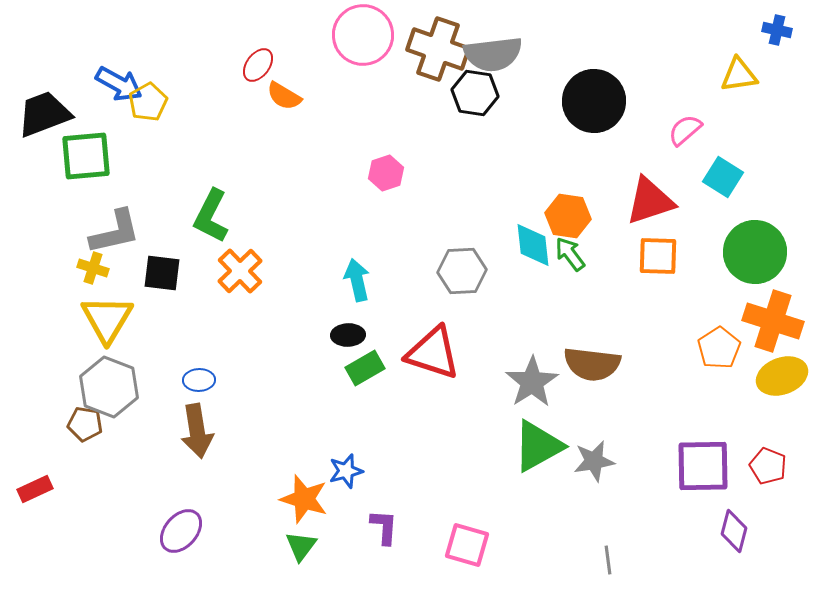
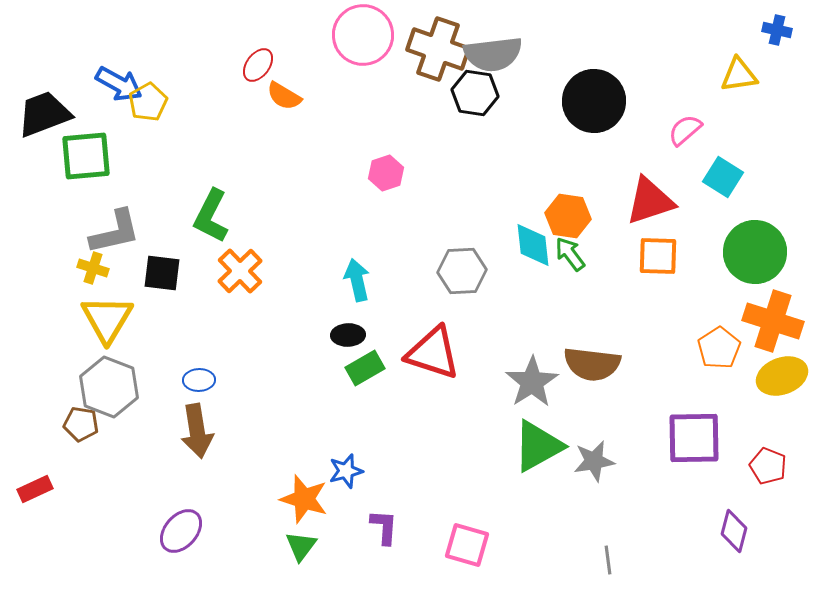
brown pentagon at (85, 424): moved 4 px left
purple square at (703, 466): moved 9 px left, 28 px up
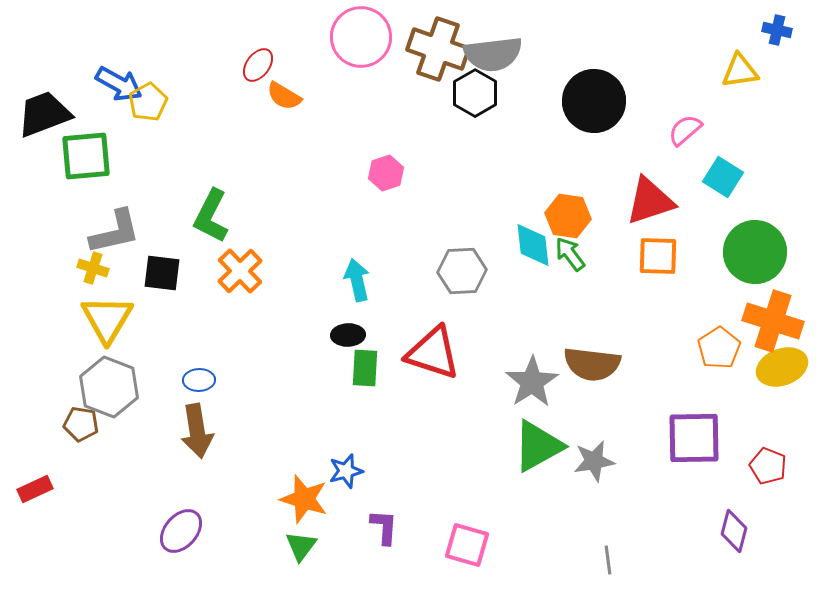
pink circle at (363, 35): moved 2 px left, 2 px down
yellow triangle at (739, 75): moved 1 px right, 4 px up
black hexagon at (475, 93): rotated 21 degrees clockwise
green rectangle at (365, 368): rotated 57 degrees counterclockwise
yellow ellipse at (782, 376): moved 9 px up
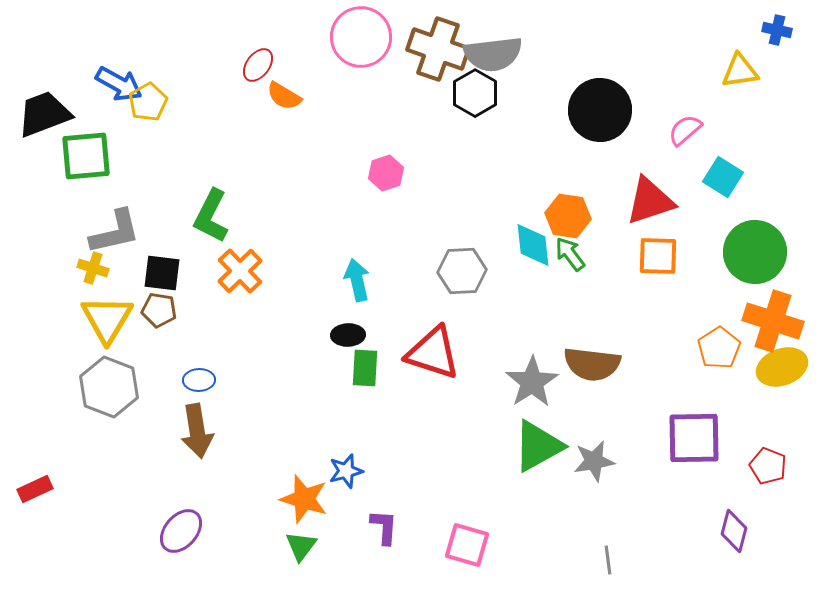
black circle at (594, 101): moved 6 px right, 9 px down
brown pentagon at (81, 424): moved 78 px right, 114 px up
